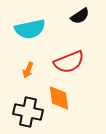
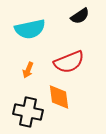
orange diamond: moved 1 px up
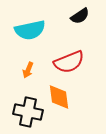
cyan semicircle: moved 1 px down
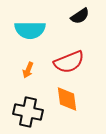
cyan semicircle: rotated 12 degrees clockwise
orange diamond: moved 8 px right, 2 px down
